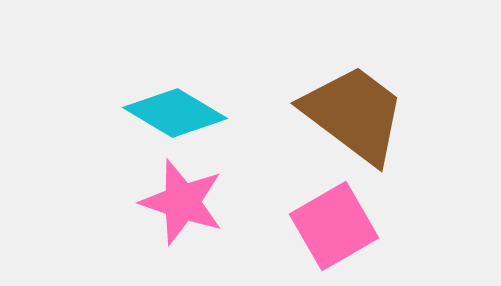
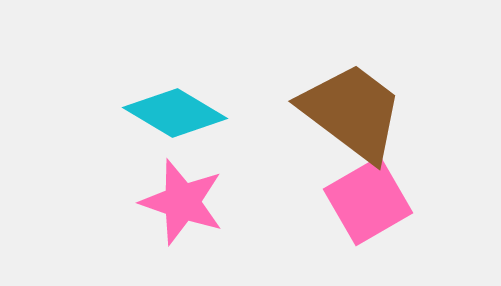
brown trapezoid: moved 2 px left, 2 px up
pink square: moved 34 px right, 25 px up
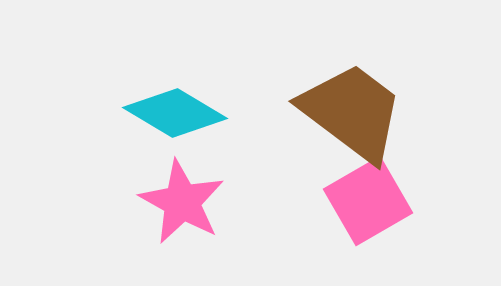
pink star: rotated 10 degrees clockwise
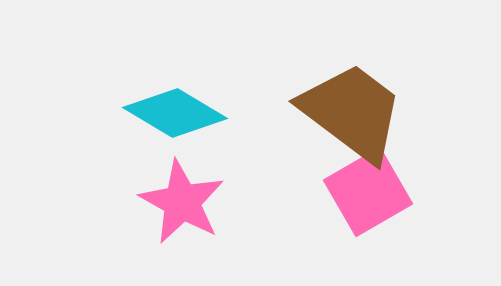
pink square: moved 9 px up
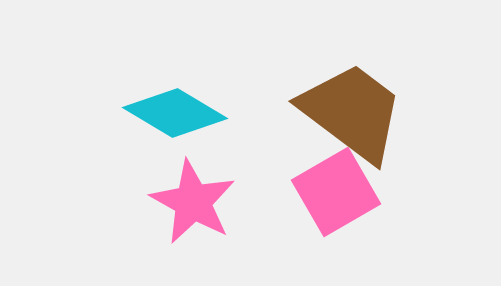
pink square: moved 32 px left
pink star: moved 11 px right
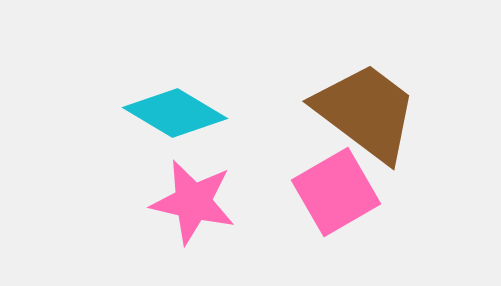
brown trapezoid: moved 14 px right
pink star: rotated 16 degrees counterclockwise
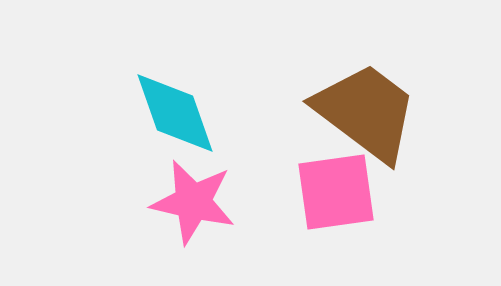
cyan diamond: rotated 40 degrees clockwise
pink square: rotated 22 degrees clockwise
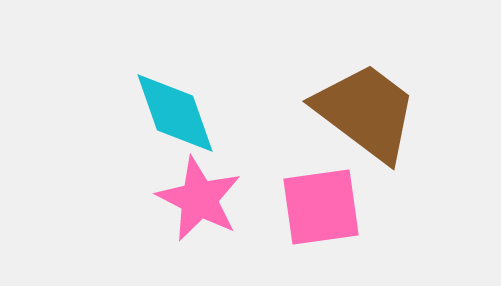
pink square: moved 15 px left, 15 px down
pink star: moved 6 px right, 3 px up; rotated 14 degrees clockwise
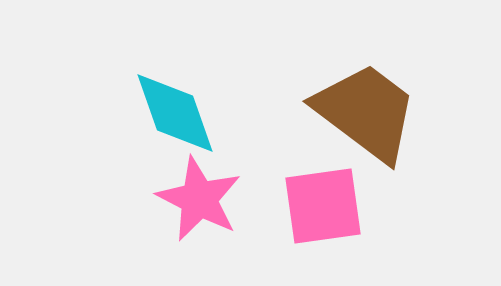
pink square: moved 2 px right, 1 px up
